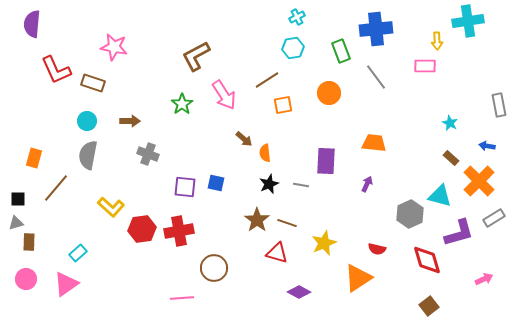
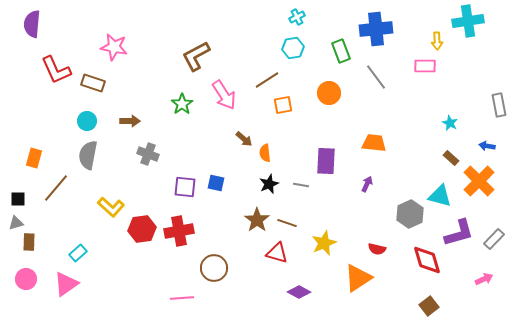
gray rectangle at (494, 218): moved 21 px down; rotated 15 degrees counterclockwise
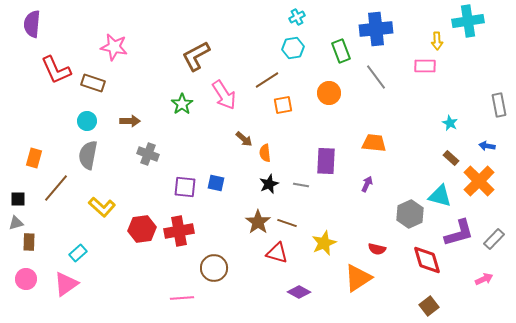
yellow L-shape at (111, 207): moved 9 px left
brown star at (257, 220): moved 1 px right, 2 px down
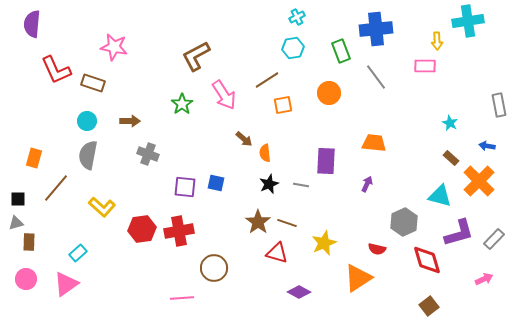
gray hexagon at (410, 214): moved 6 px left, 8 px down
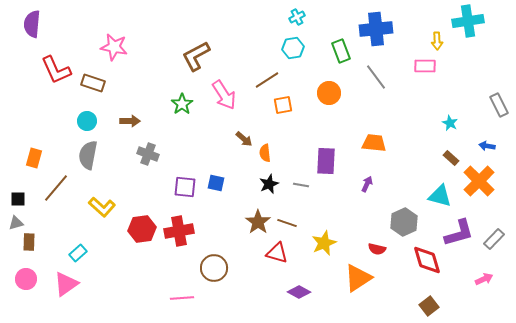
gray rectangle at (499, 105): rotated 15 degrees counterclockwise
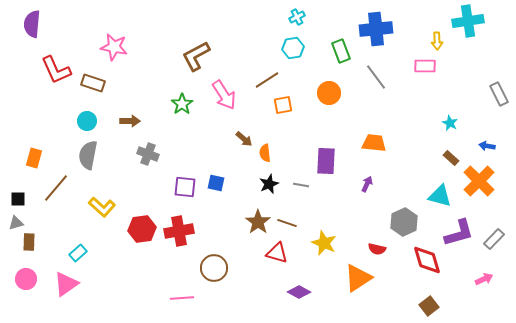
gray rectangle at (499, 105): moved 11 px up
yellow star at (324, 243): rotated 25 degrees counterclockwise
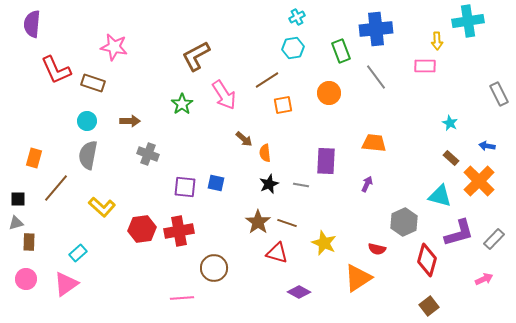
red diamond at (427, 260): rotated 32 degrees clockwise
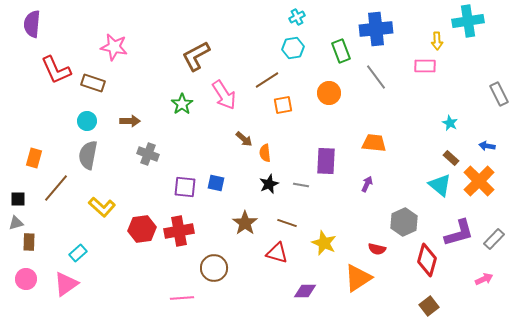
cyan triangle at (440, 196): moved 11 px up; rotated 25 degrees clockwise
brown star at (258, 222): moved 13 px left, 1 px down
purple diamond at (299, 292): moved 6 px right, 1 px up; rotated 30 degrees counterclockwise
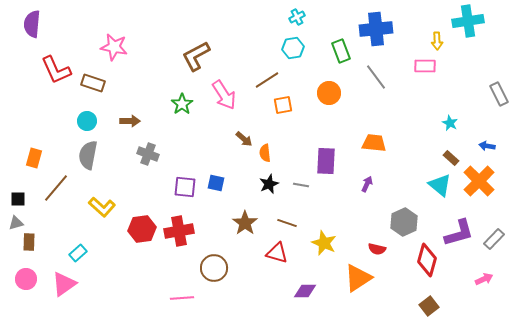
pink triangle at (66, 284): moved 2 px left
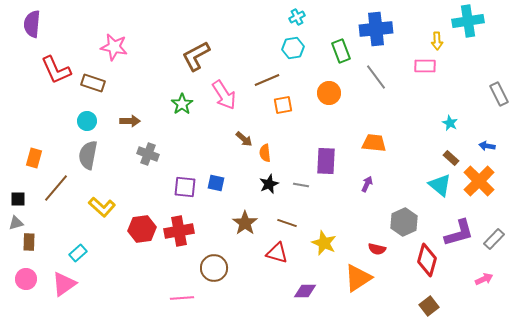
brown line at (267, 80): rotated 10 degrees clockwise
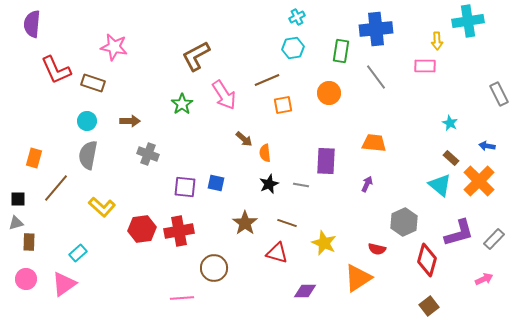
green rectangle at (341, 51): rotated 30 degrees clockwise
